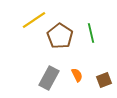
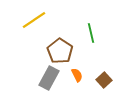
brown pentagon: moved 15 px down
brown square: rotated 21 degrees counterclockwise
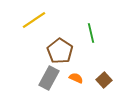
orange semicircle: moved 1 px left, 3 px down; rotated 40 degrees counterclockwise
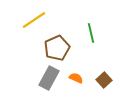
brown pentagon: moved 3 px left, 3 px up; rotated 15 degrees clockwise
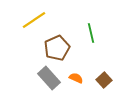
gray rectangle: rotated 70 degrees counterclockwise
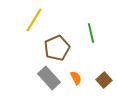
yellow line: rotated 25 degrees counterclockwise
orange semicircle: rotated 40 degrees clockwise
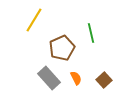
brown pentagon: moved 5 px right
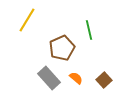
yellow line: moved 7 px left
green line: moved 2 px left, 3 px up
orange semicircle: rotated 24 degrees counterclockwise
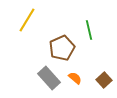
orange semicircle: moved 1 px left
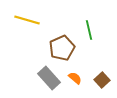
yellow line: rotated 75 degrees clockwise
brown square: moved 2 px left
